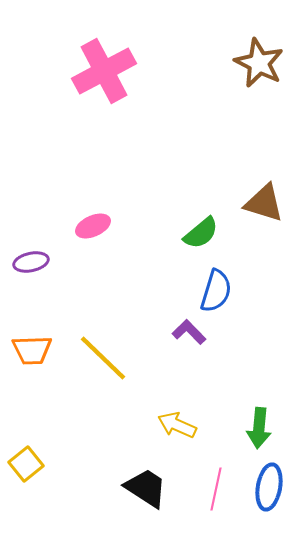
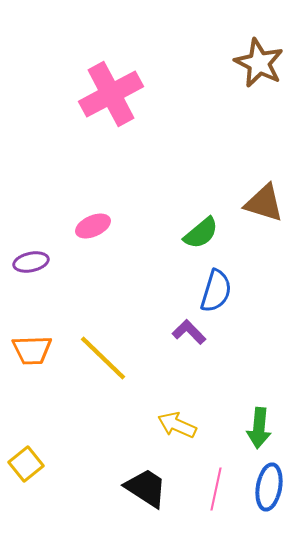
pink cross: moved 7 px right, 23 px down
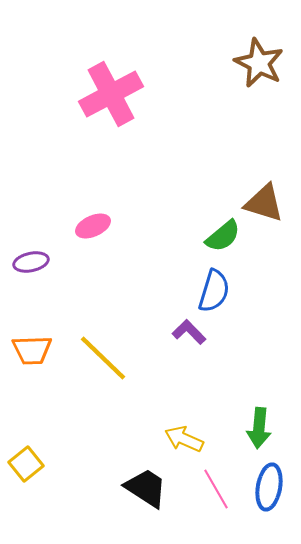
green semicircle: moved 22 px right, 3 px down
blue semicircle: moved 2 px left
yellow arrow: moved 7 px right, 14 px down
pink line: rotated 42 degrees counterclockwise
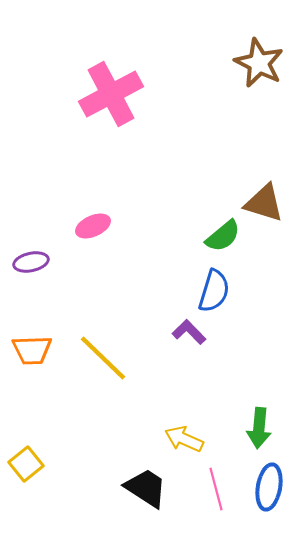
pink line: rotated 15 degrees clockwise
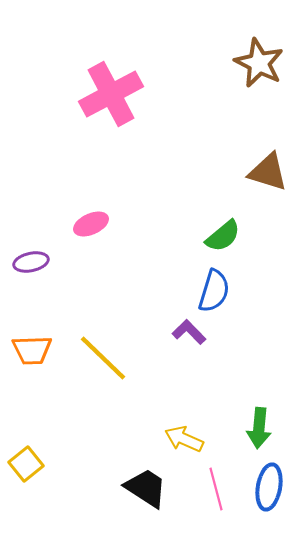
brown triangle: moved 4 px right, 31 px up
pink ellipse: moved 2 px left, 2 px up
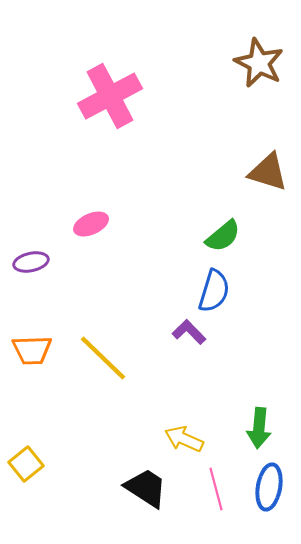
pink cross: moved 1 px left, 2 px down
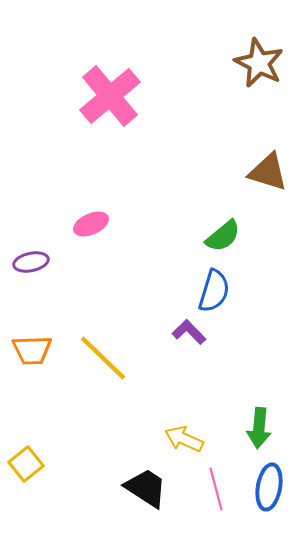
pink cross: rotated 12 degrees counterclockwise
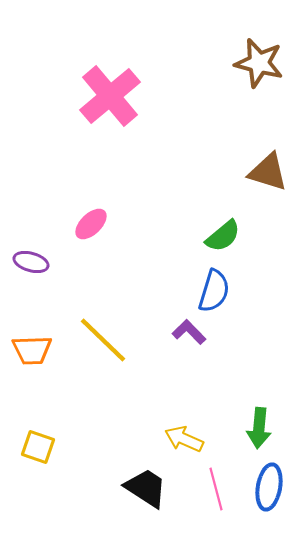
brown star: rotated 12 degrees counterclockwise
pink ellipse: rotated 20 degrees counterclockwise
purple ellipse: rotated 28 degrees clockwise
yellow line: moved 18 px up
yellow square: moved 12 px right, 17 px up; rotated 32 degrees counterclockwise
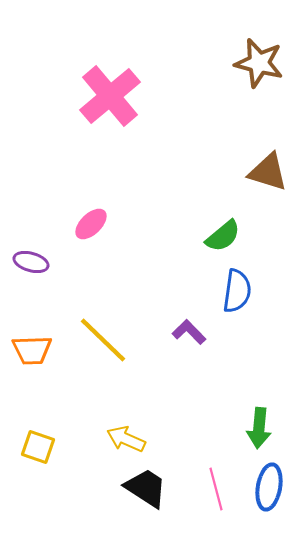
blue semicircle: moved 23 px right; rotated 9 degrees counterclockwise
yellow arrow: moved 58 px left
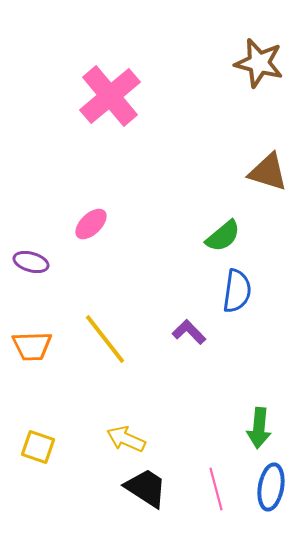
yellow line: moved 2 px right, 1 px up; rotated 8 degrees clockwise
orange trapezoid: moved 4 px up
blue ellipse: moved 2 px right
